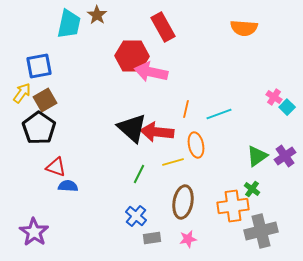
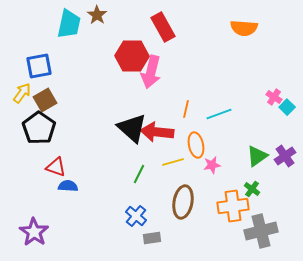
pink arrow: rotated 88 degrees counterclockwise
pink star: moved 24 px right, 74 px up
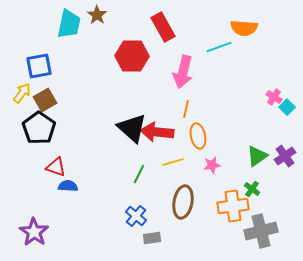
pink arrow: moved 32 px right
cyan line: moved 67 px up
orange ellipse: moved 2 px right, 9 px up
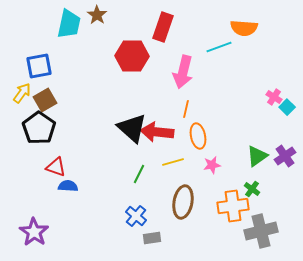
red rectangle: rotated 48 degrees clockwise
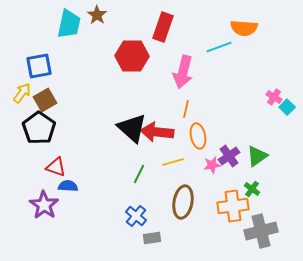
purple cross: moved 56 px left
purple star: moved 10 px right, 27 px up
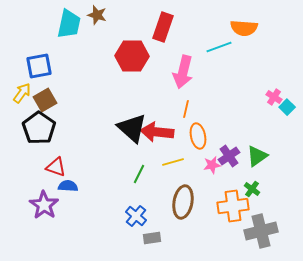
brown star: rotated 18 degrees counterclockwise
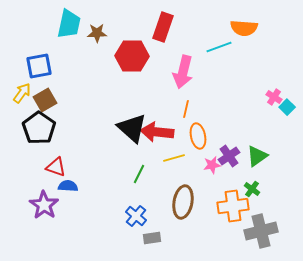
brown star: moved 18 px down; rotated 18 degrees counterclockwise
yellow line: moved 1 px right, 4 px up
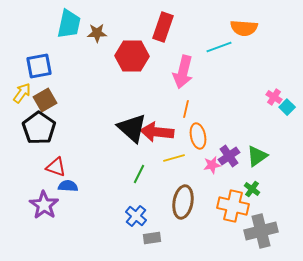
orange cross: rotated 20 degrees clockwise
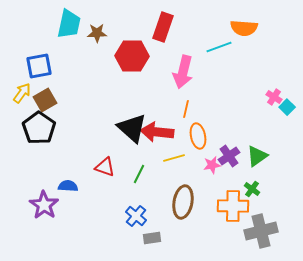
red triangle: moved 49 px right
orange cross: rotated 12 degrees counterclockwise
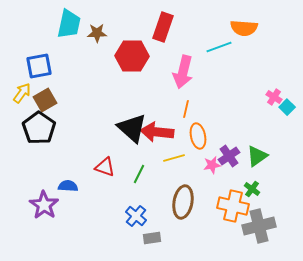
orange cross: rotated 12 degrees clockwise
gray cross: moved 2 px left, 5 px up
